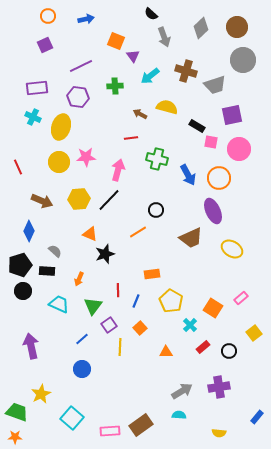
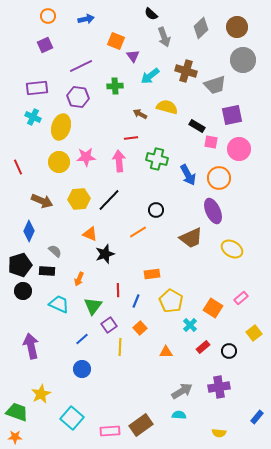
pink arrow at (118, 170): moved 1 px right, 9 px up; rotated 20 degrees counterclockwise
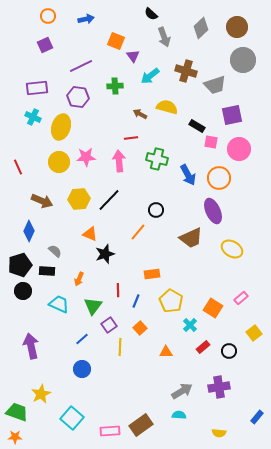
orange line at (138, 232): rotated 18 degrees counterclockwise
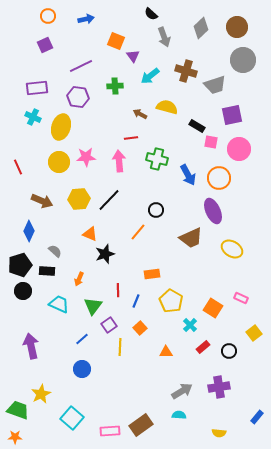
pink rectangle at (241, 298): rotated 64 degrees clockwise
green trapezoid at (17, 412): moved 1 px right, 2 px up
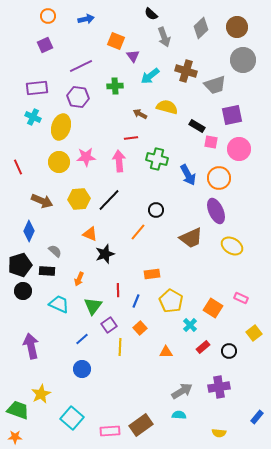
purple ellipse at (213, 211): moved 3 px right
yellow ellipse at (232, 249): moved 3 px up
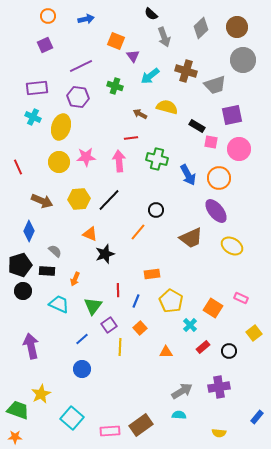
green cross at (115, 86): rotated 21 degrees clockwise
purple ellipse at (216, 211): rotated 15 degrees counterclockwise
orange arrow at (79, 279): moved 4 px left
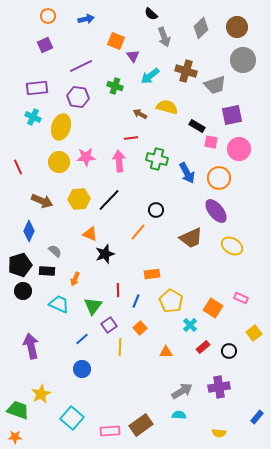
blue arrow at (188, 175): moved 1 px left, 2 px up
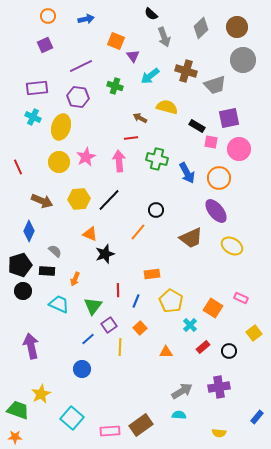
brown arrow at (140, 114): moved 4 px down
purple square at (232, 115): moved 3 px left, 3 px down
pink star at (86, 157): rotated 24 degrees counterclockwise
blue line at (82, 339): moved 6 px right
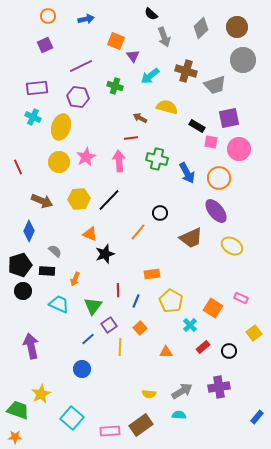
black circle at (156, 210): moved 4 px right, 3 px down
yellow semicircle at (219, 433): moved 70 px left, 39 px up
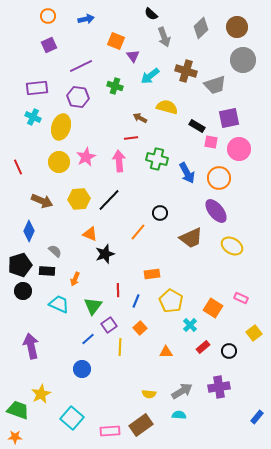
purple square at (45, 45): moved 4 px right
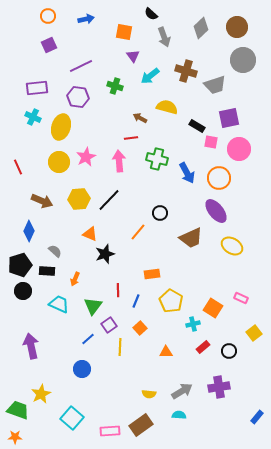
orange square at (116, 41): moved 8 px right, 9 px up; rotated 12 degrees counterclockwise
cyan cross at (190, 325): moved 3 px right, 1 px up; rotated 32 degrees clockwise
